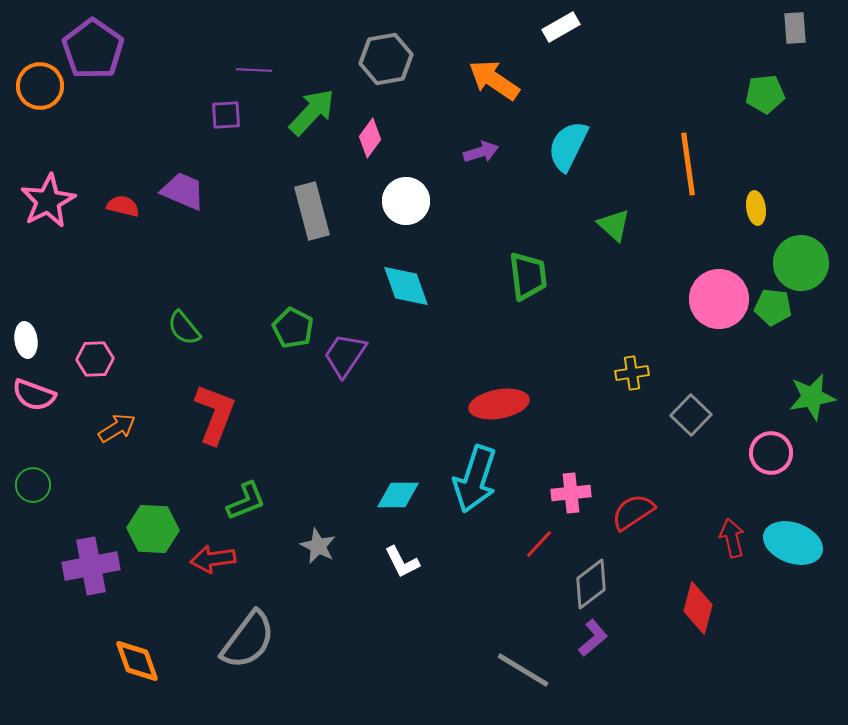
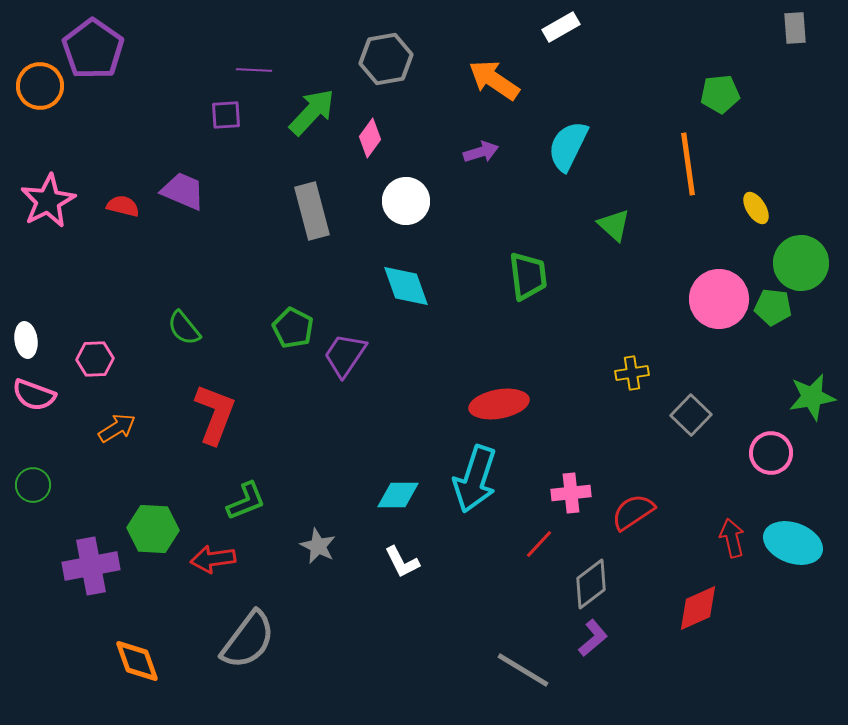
green pentagon at (765, 94): moved 45 px left
yellow ellipse at (756, 208): rotated 24 degrees counterclockwise
red diamond at (698, 608): rotated 51 degrees clockwise
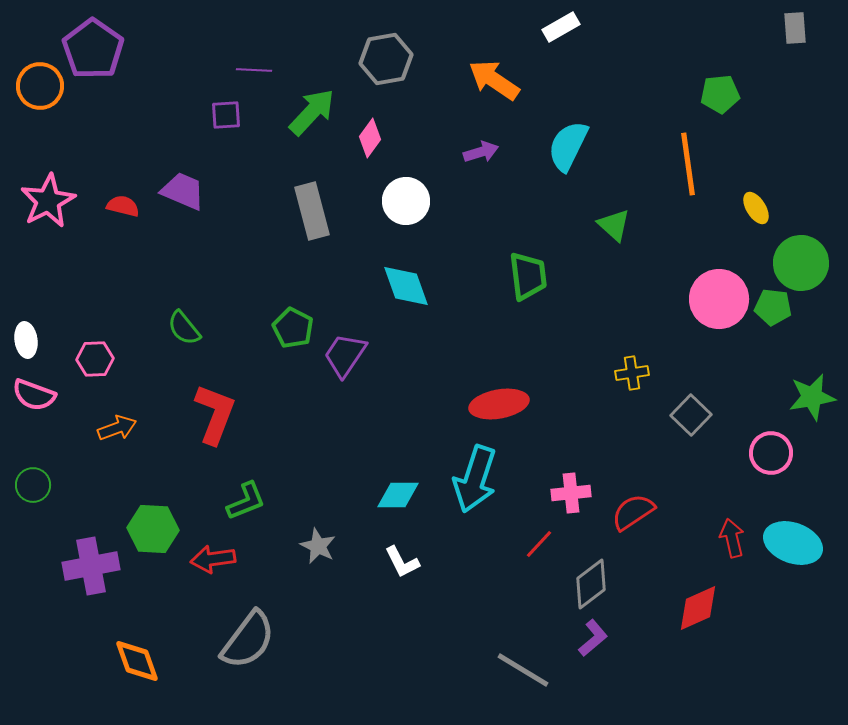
orange arrow at (117, 428): rotated 12 degrees clockwise
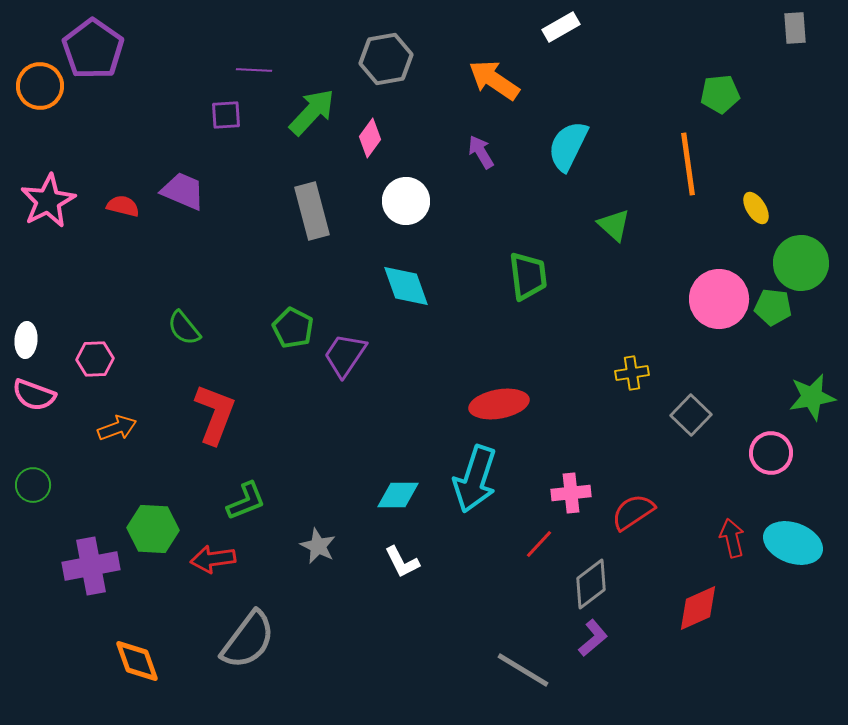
purple arrow at (481, 152): rotated 104 degrees counterclockwise
white ellipse at (26, 340): rotated 12 degrees clockwise
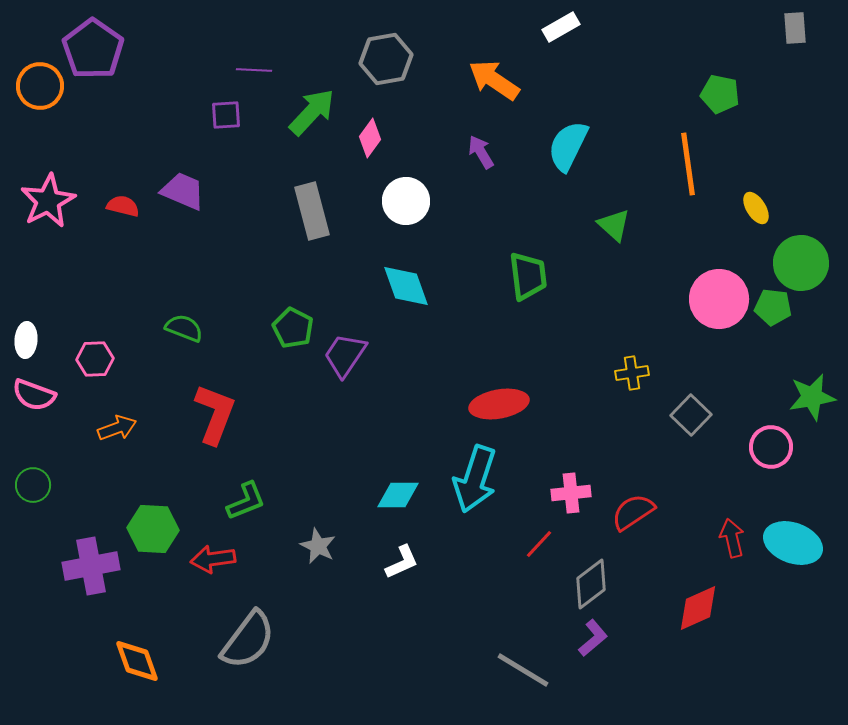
green pentagon at (720, 94): rotated 18 degrees clockwise
green semicircle at (184, 328): rotated 150 degrees clockwise
pink circle at (771, 453): moved 6 px up
white L-shape at (402, 562): rotated 87 degrees counterclockwise
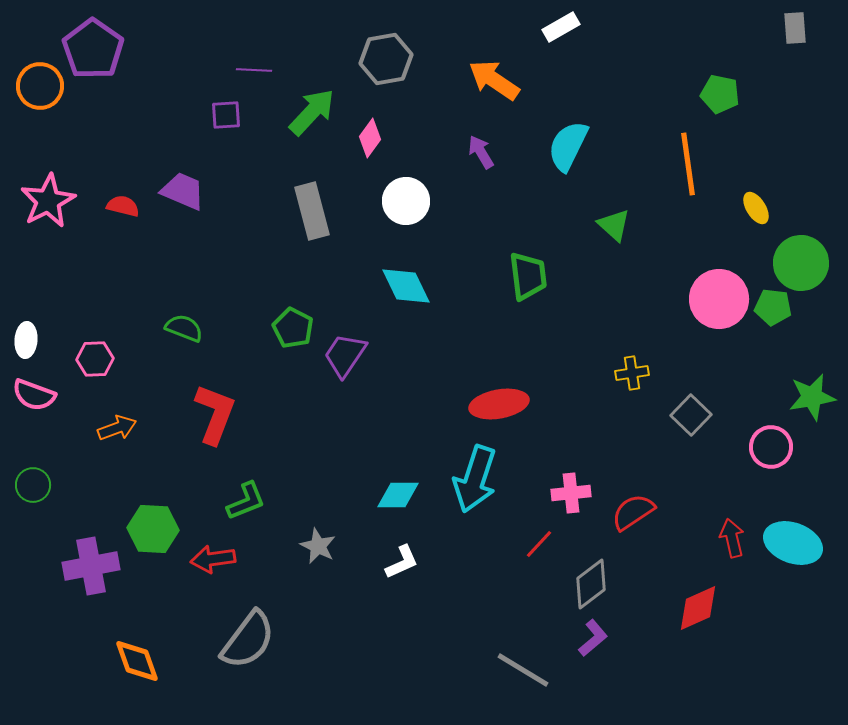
cyan diamond at (406, 286): rotated 6 degrees counterclockwise
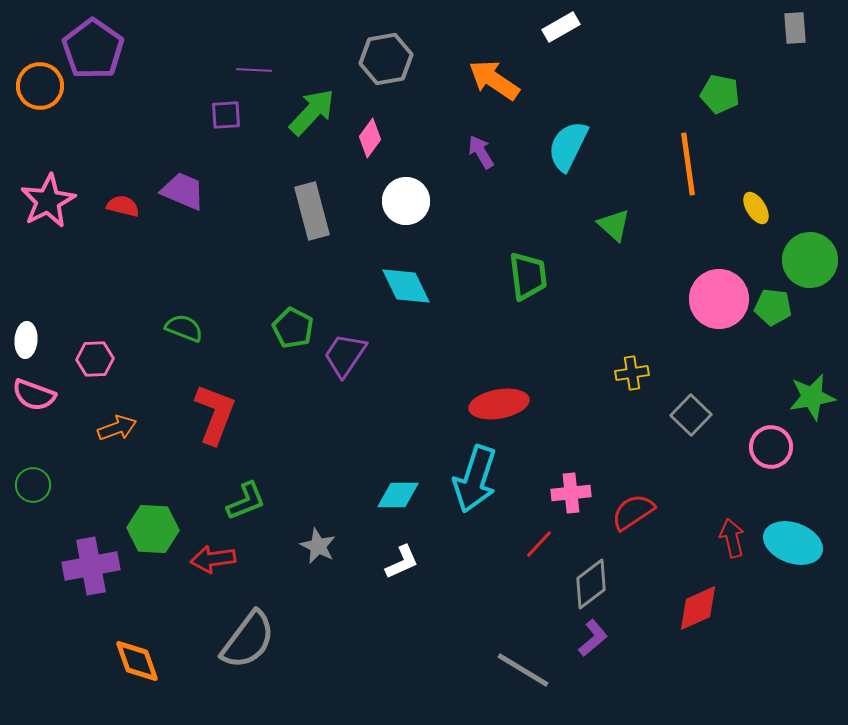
green circle at (801, 263): moved 9 px right, 3 px up
